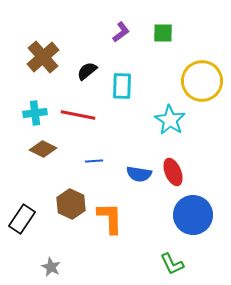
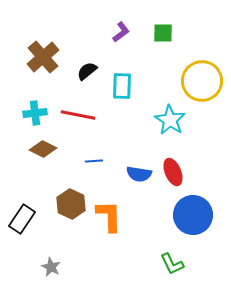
orange L-shape: moved 1 px left, 2 px up
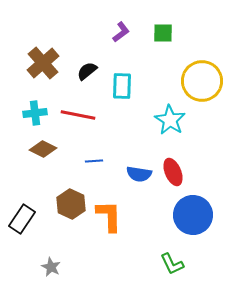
brown cross: moved 6 px down
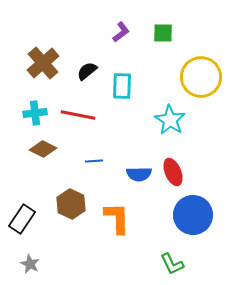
yellow circle: moved 1 px left, 4 px up
blue semicircle: rotated 10 degrees counterclockwise
orange L-shape: moved 8 px right, 2 px down
gray star: moved 21 px left, 3 px up
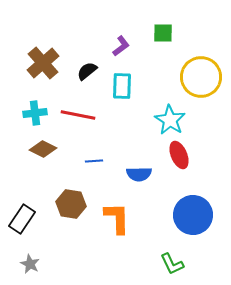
purple L-shape: moved 14 px down
red ellipse: moved 6 px right, 17 px up
brown hexagon: rotated 16 degrees counterclockwise
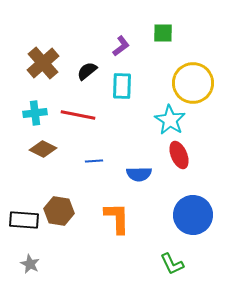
yellow circle: moved 8 px left, 6 px down
brown hexagon: moved 12 px left, 7 px down
black rectangle: moved 2 px right, 1 px down; rotated 60 degrees clockwise
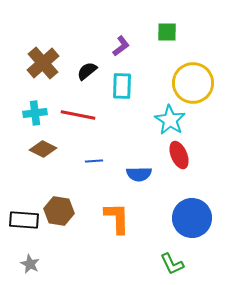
green square: moved 4 px right, 1 px up
blue circle: moved 1 px left, 3 px down
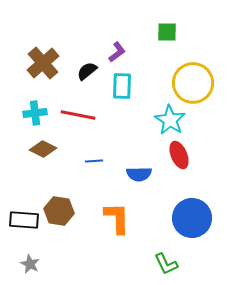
purple L-shape: moved 4 px left, 6 px down
green L-shape: moved 6 px left
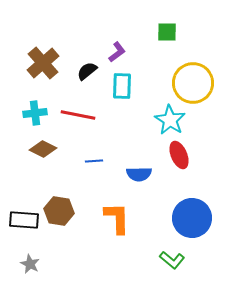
green L-shape: moved 6 px right, 4 px up; rotated 25 degrees counterclockwise
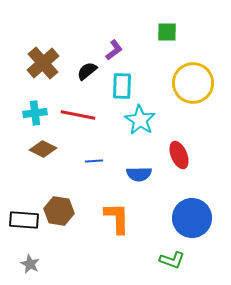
purple L-shape: moved 3 px left, 2 px up
cyan star: moved 30 px left
green L-shape: rotated 20 degrees counterclockwise
